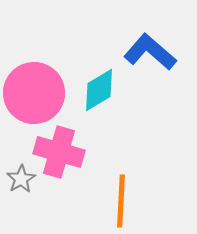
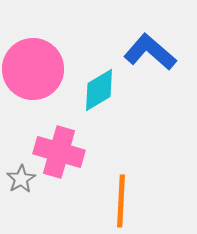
pink circle: moved 1 px left, 24 px up
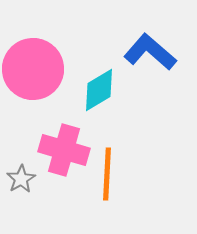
pink cross: moved 5 px right, 2 px up
orange line: moved 14 px left, 27 px up
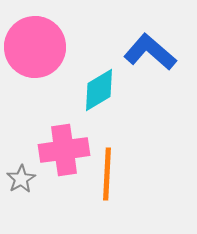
pink circle: moved 2 px right, 22 px up
pink cross: rotated 24 degrees counterclockwise
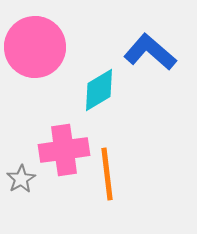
orange line: rotated 10 degrees counterclockwise
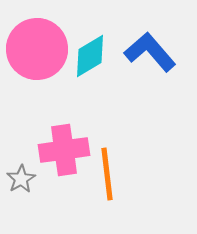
pink circle: moved 2 px right, 2 px down
blue L-shape: rotated 8 degrees clockwise
cyan diamond: moved 9 px left, 34 px up
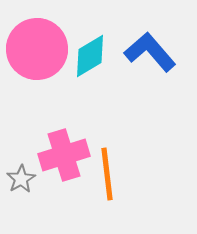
pink cross: moved 5 px down; rotated 9 degrees counterclockwise
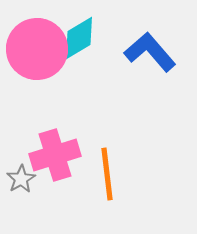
cyan diamond: moved 11 px left, 18 px up
pink cross: moved 9 px left
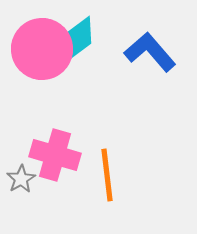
cyan diamond: rotated 6 degrees counterclockwise
pink circle: moved 5 px right
pink cross: rotated 33 degrees clockwise
orange line: moved 1 px down
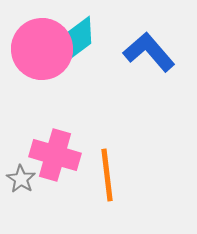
blue L-shape: moved 1 px left
gray star: rotated 8 degrees counterclockwise
